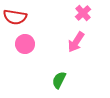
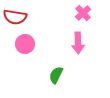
pink arrow: moved 2 px right, 1 px down; rotated 35 degrees counterclockwise
green semicircle: moved 3 px left, 5 px up
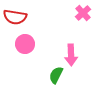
pink arrow: moved 7 px left, 12 px down
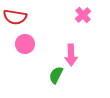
pink cross: moved 2 px down
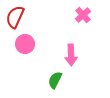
red semicircle: rotated 105 degrees clockwise
green semicircle: moved 1 px left, 5 px down
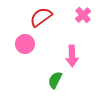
red semicircle: moved 26 px right; rotated 30 degrees clockwise
pink arrow: moved 1 px right, 1 px down
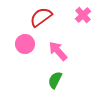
pink arrow: moved 14 px left, 5 px up; rotated 140 degrees clockwise
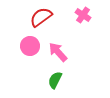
pink cross: rotated 14 degrees counterclockwise
pink circle: moved 5 px right, 2 px down
pink arrow: moved 1 px down
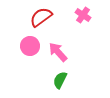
green semicircle: moved 5 px right
